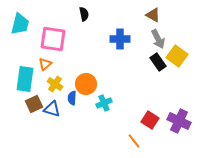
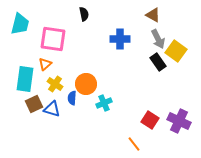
yellow square: moved 1 px left, 5 px up
orange line: moved 3 px down
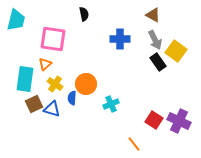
cyan trapezoid: moved 4 px left, 4 px up
gray arrow: moved 3 px left, 1 px down
cyan cross: moved 7 px right, 1 px down
red square: moved 4 px right
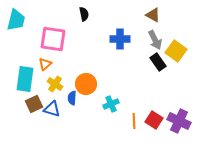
orange line: moved 23 px up; rotated 35 degrees clockwise
